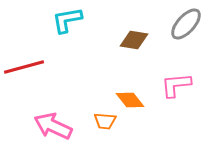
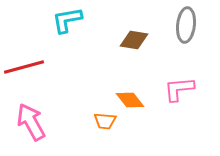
gray ellipse: moved 1 px down; rotated 36 degrees counterclockwise
pink L-shape: moved 3 px right, 4 px down
pink arrow: moved 22 px left, 4 px up; rotated 36 degrees clockwise
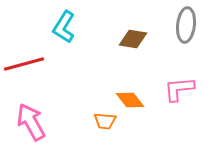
cyan L-shape: moved 3 px left, 7 px down; rotated 48 degrees counterclockwise
brown diamond: moved 1 px left, 1 px up
red line: moved 3 px up
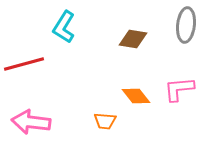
orange diamond: moved 6 px right, 4 px up
pink arrow: rotated 54 degrees counterclockwise
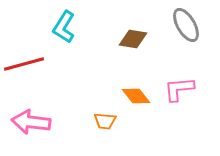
gray ellipse: rotated 36 degrees counterclockwise
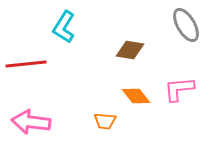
brown diamond: moved 3 px left, 11 px down
red line: moved 2 px right; rotated 9 degrees clockwise
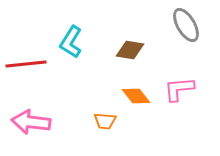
cyan L-shape: moved 7 px right, 15 px down
